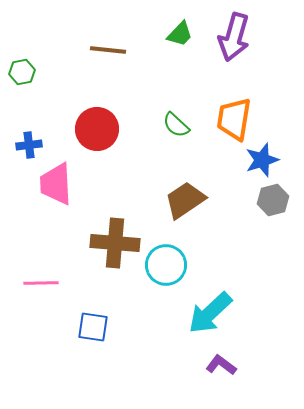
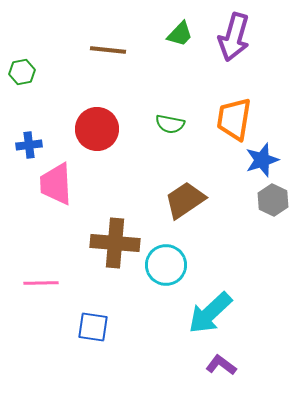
green semicircle: moved 6 px left, 1 px up; rotated 32 degrees counterclockwise
gray hexagon: rotated 20 degrees counterclockwise
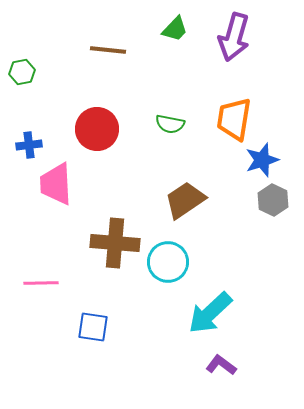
green trapezoid: moved 5 px left, 5 px up
cyan circle: moved 2 px right, 3 px up
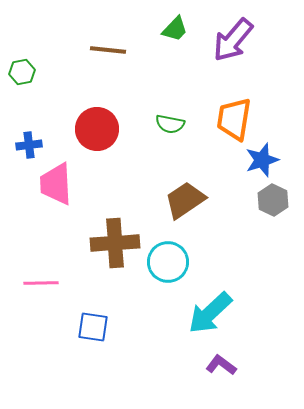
purple arrow: moved 1 px left, 3 px down; rotated 24 degrees clockwise
brown cross: rotated 9 degrees counterclockwise
